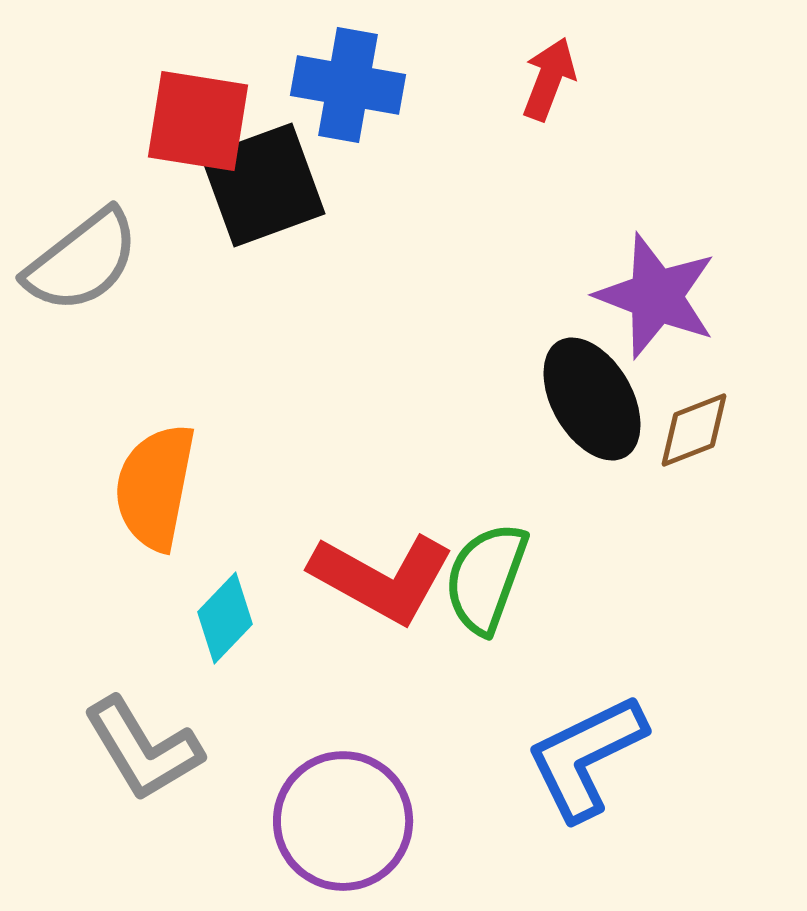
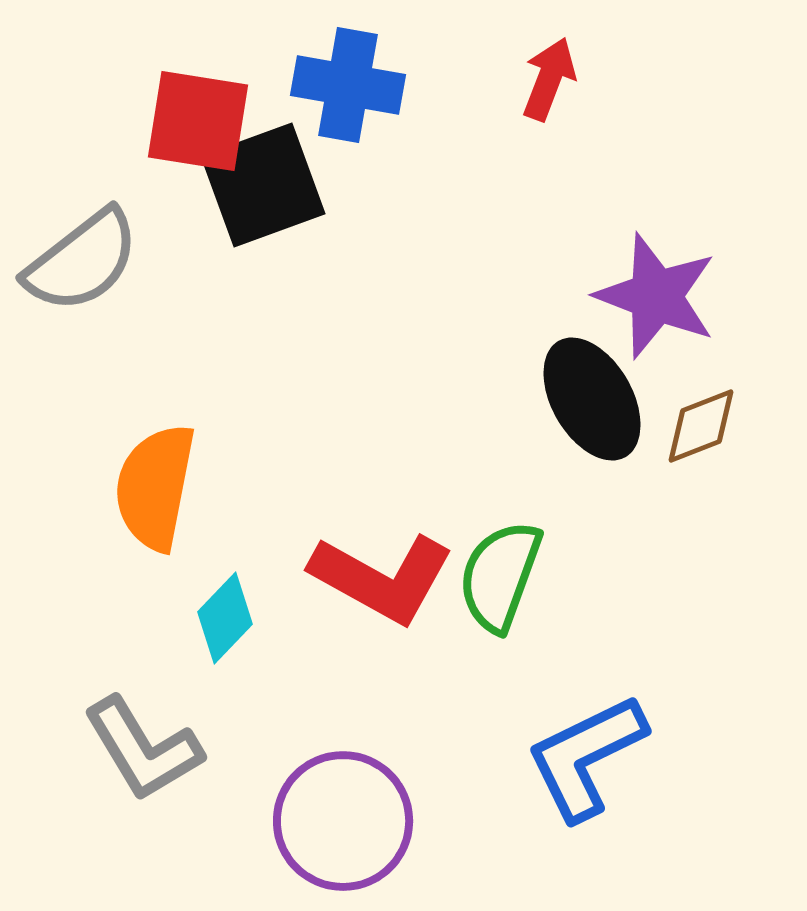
brown diamond: moved 7 px right, 4 px up
green semicircle: moved 14 px right, 2 px up
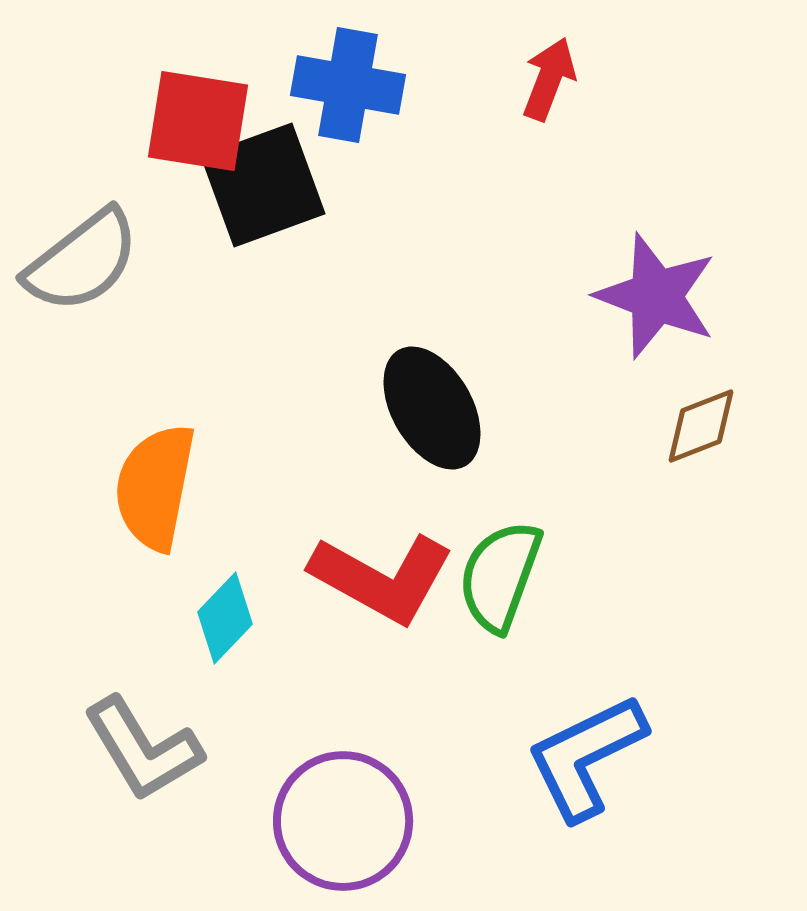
black ellipse: moved 160 px left, 9 px down
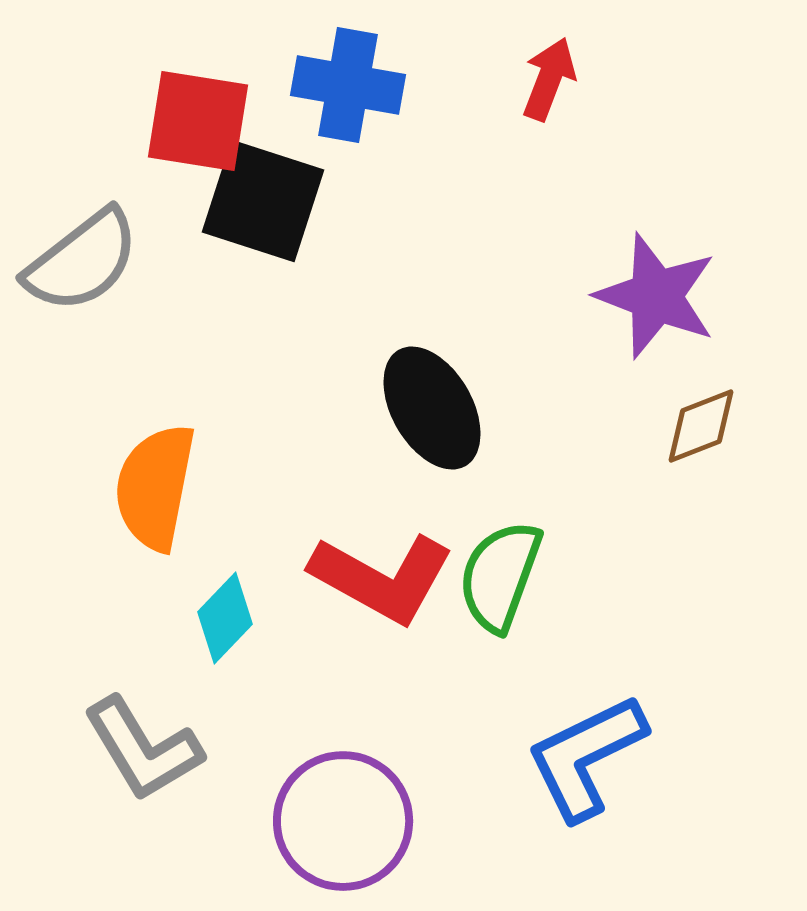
black square: moved 16 px down; rotated 38 degrees clockwise
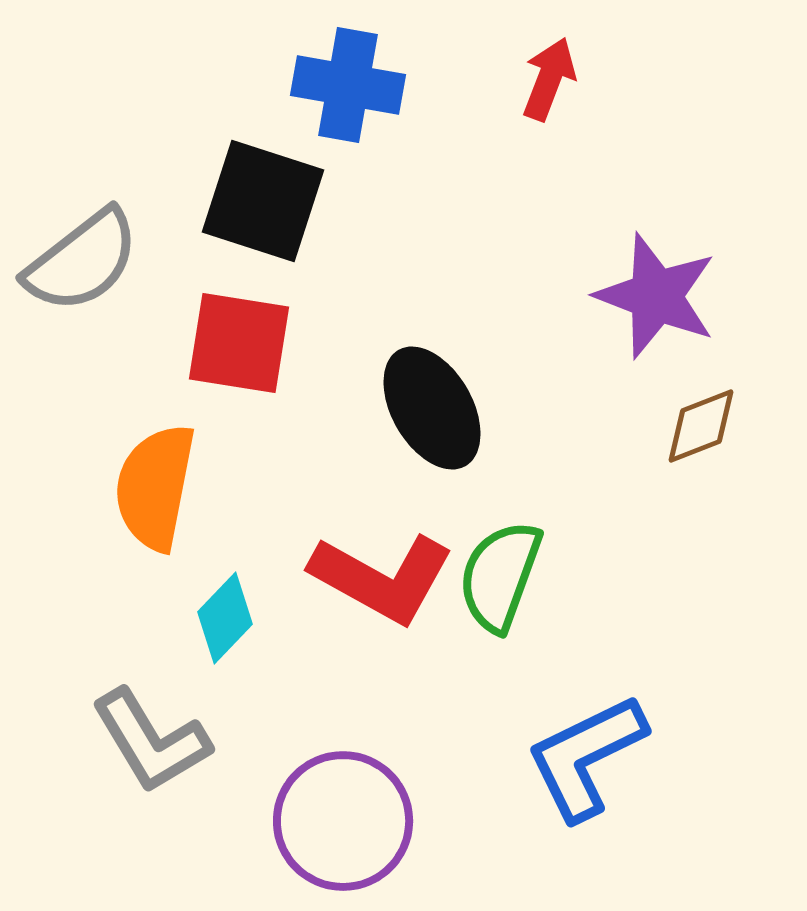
red square: moved 41 px right, 222 px down
gray L-shape: moved 8 px right, 8 px up
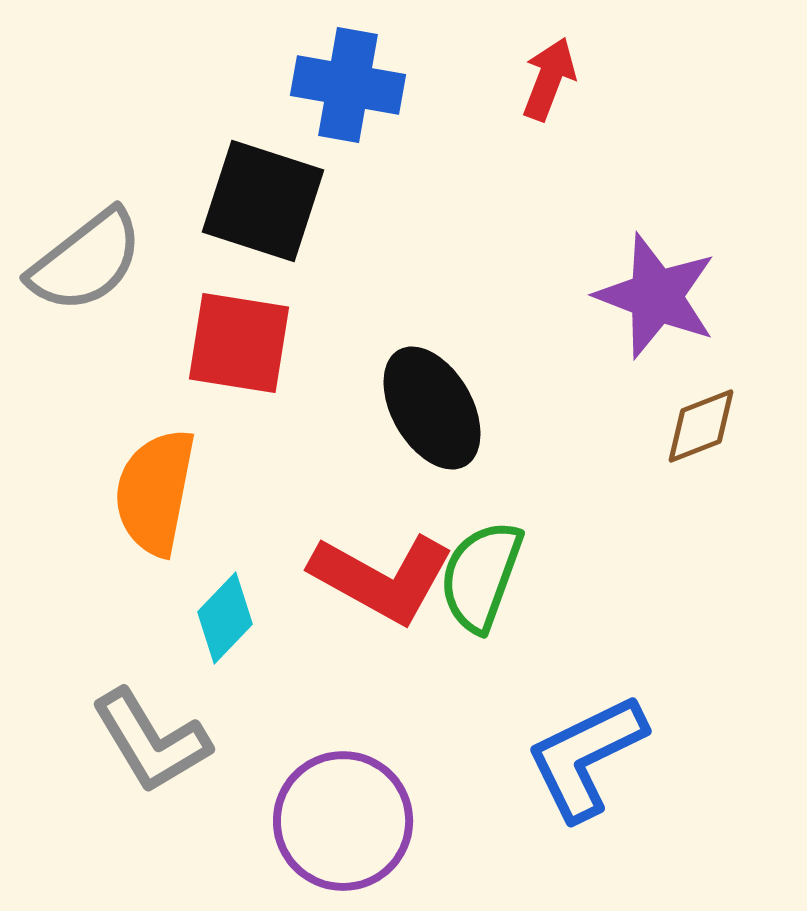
gray semicircle: moved 4 px right
orange semicircle: moved 5 px down
green semicircle: moved 19 px left
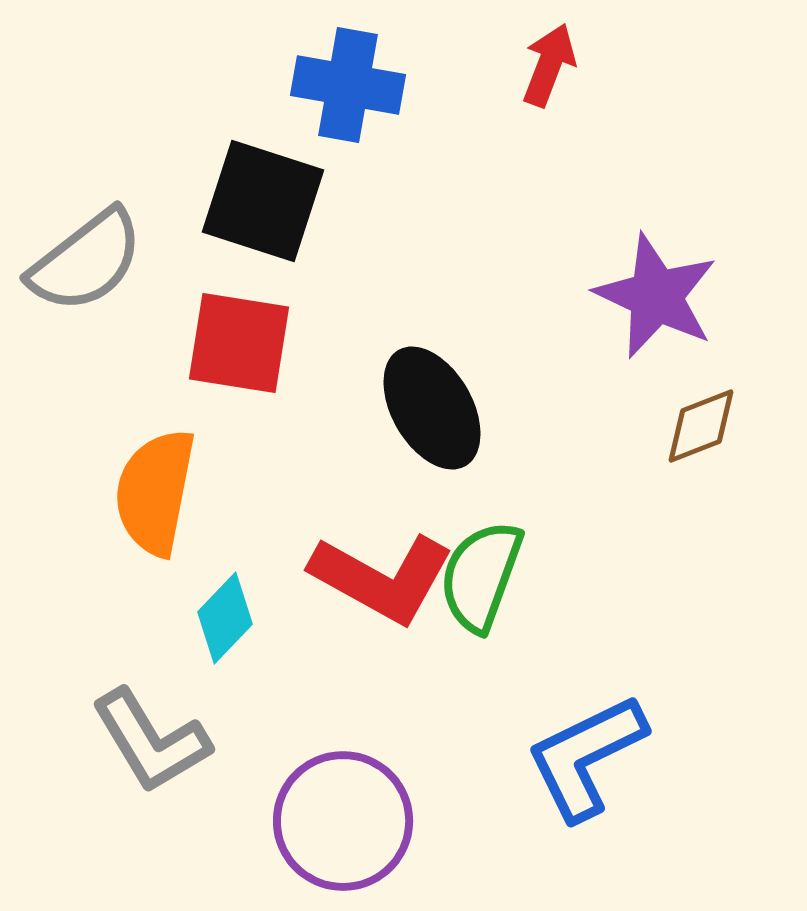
red arrow: moved 14 px up
purple star: rotated 4 degrees clockwise
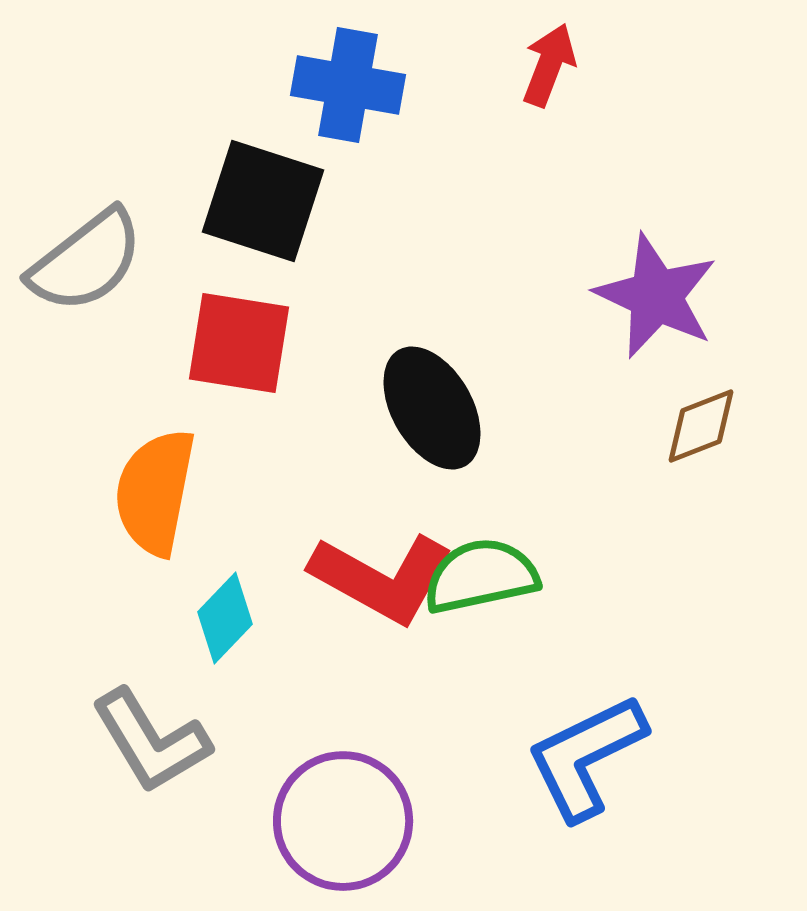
green semicircle: rotated 58 degrees clockwise
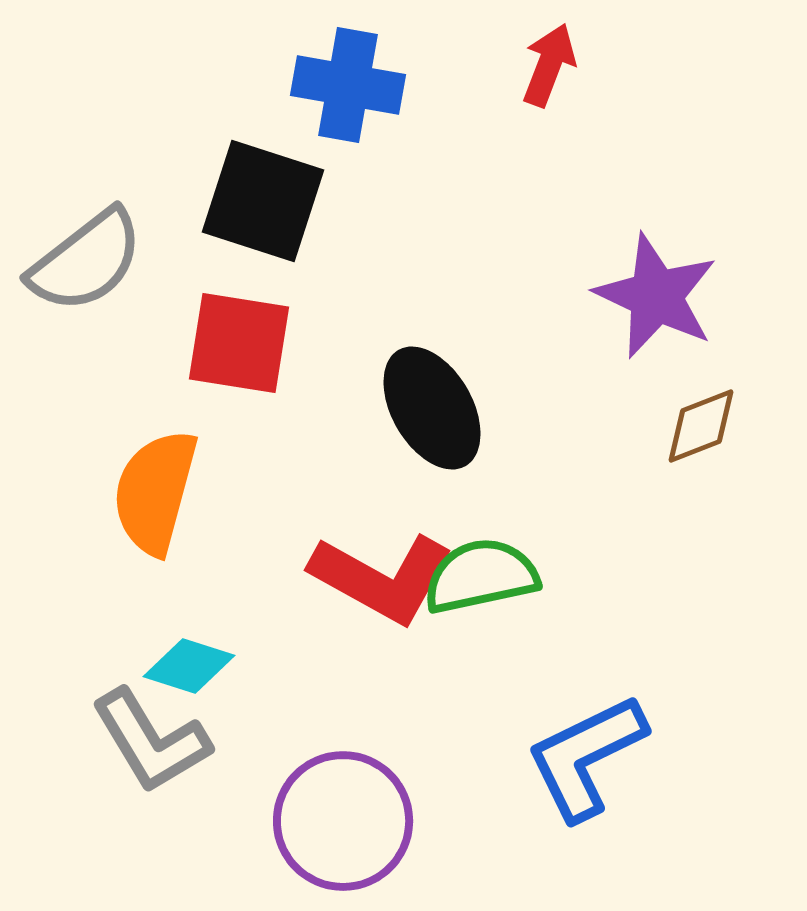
orange semicircle: rotated 4 degrees clockwise
cyan diamond: moved 36 px left, 48 px down; rotated 64 degrees clockwise
